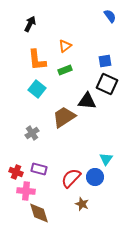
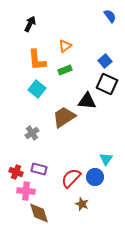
blue square: rotated 32 degrees counterclockwise
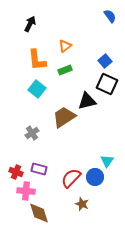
black triangle: rotated 18 degrees counterclockwise
cyan triangle: moved 1 px right, 2 px down
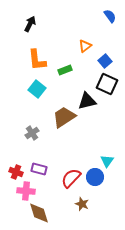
orange triangle: moved 20 px right
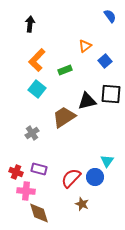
black arrow: rotated 21 degrees counterclockwise
orange L-shape: rotated 50 degrees clockwise
black square: moved 4 px right, 10 px down; rotated 20 degrees counterclockwise
